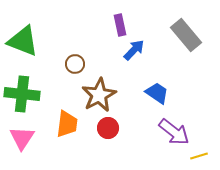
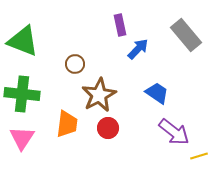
blue arrow: moved 4 px right, 1 px up
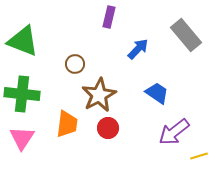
purple rectangle: moved 11 px left, 8 px up; rotated 25 degrees clockwise
purple arrow: rotated 104 degrees clockwise
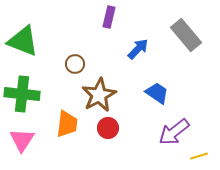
pink triangle: moved 2 px down
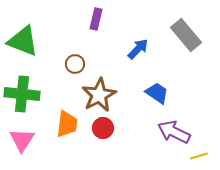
purple rectangle: moved 13 px left, 2 px down
red circle: moved 5 px left
purple arrow: rotated 64 degrees clockwise
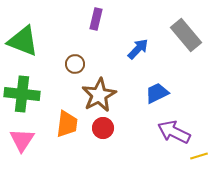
blue trapezoid: rotated 60 degrees counterclockwise
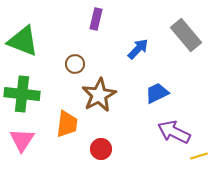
red circle: moved 2 px left, 21 px down
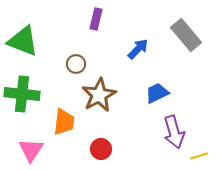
brown circle: moved 1 px right
orange trapezoid: moved 3 px left, 2 px up
purple arrow: rotated 132 degrees counterclockwise
pink triangle: moved 9 px right, 10 px down
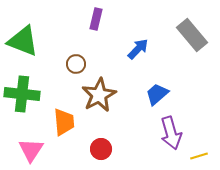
gray rectangle: moved 6 px right
blue trapezoid: moved 1 px down; rotated 15 degrees counterclockwise
orange trapezoid: rotated 12 degrees counterclockwise
purple arrow: moved 3 px left, 1 px down
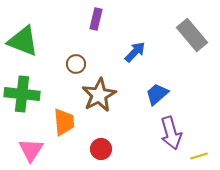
blue arrow: moved 3 px left, 3 px down
